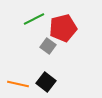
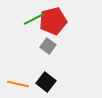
red pentagon: moved 10 px left, 7 px up
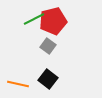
black square: moved 2 px right, 3 px up
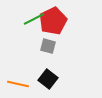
red pentagon: rotated 12 degrees counterclockwise
gray square: rotated 21 degrees counterclockwise
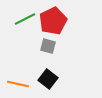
green line: moved 9 px left
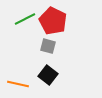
red pentagon: rotated 20 degrees counterclockwise
black square: moved 4 px up
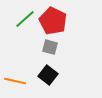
green line: rotated 15 degrees counterclockwise
gray square: moved 2 px right, 1 px down
orange line: moved 3 px left, 3 px up
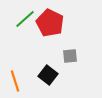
red pentagon: moved 3 px left, 2 px down
gray square: moved 20 px right, 9 px down; rotated 21 degrees counterclockwise
orange line: rotated 60 degrees clockwise
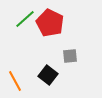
orange line: rotated 10 degrees counterclockwise
